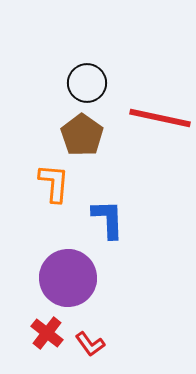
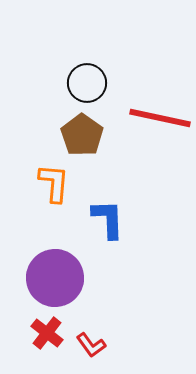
purple circle: moved 13 px left
red L-shape: moved 1 px right, 1 px down
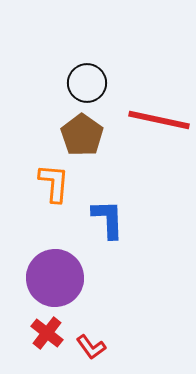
red line: moved 1 px left, 2 px down
red L-shape: moved 2 px down
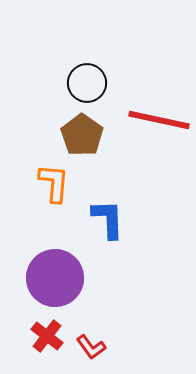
red cross: moved 3 px down
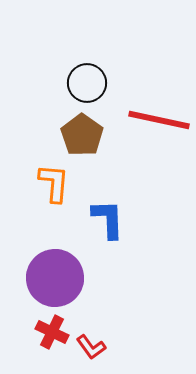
red cross: moved 5 px right, 4 px up; rotated 12 degrees counterclockwise
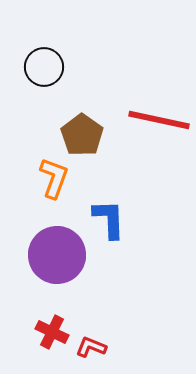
black circle: moved 43 px left, 16 px up
orange L-shape: moved 5 px up; rotated 15 degrees clockwise
blue L-shape: moved 1 px right
purple circle: moved 2 px right, 23 px up
red L-shape: rotated 148 degrees clockwise
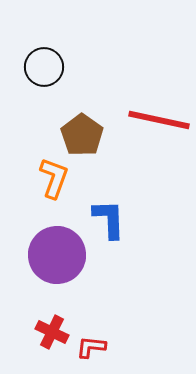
red L-shape: rotated 16 degrees counterclockwise
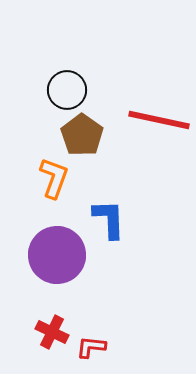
black circle: moved 23 px right, 23 px down
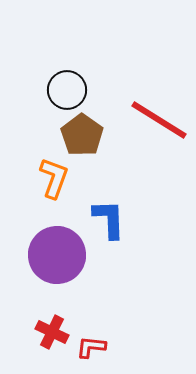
red line: rotated 20 degrees clockwise
